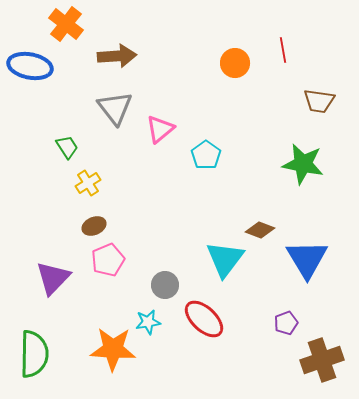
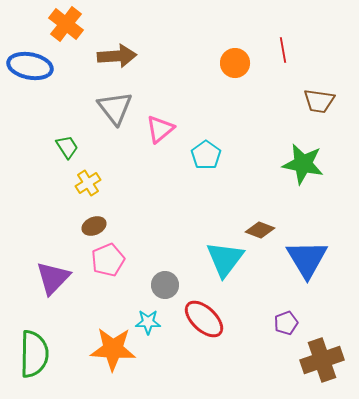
cyan star: rotated 10 degrees clockwise
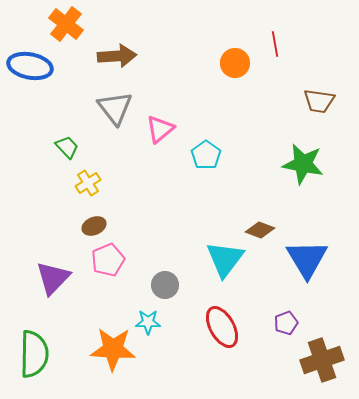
red line: moved 8 px left, 6 px up
green trapezoid: rotated 10 degrees counterclockwise
red ellipse: moved 18 px right, 8 px down; rotated 18 degrees clockwise
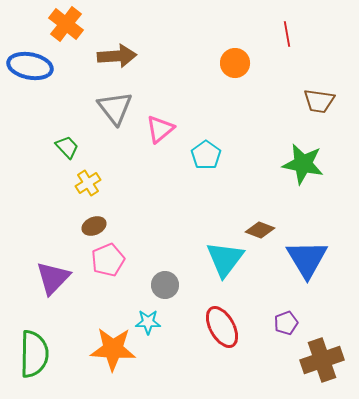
red line: moved 12 px right, 10 px up
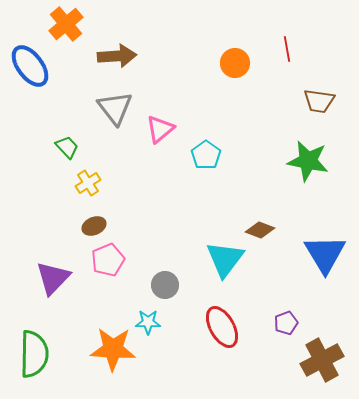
orange cross: rotated 12 degrees clockwise
red line: moved 15 px down
blue ellipse: rotated 42 degrees clockwise
green star: moved 5 px right, 3 px up
blue triangle: moved 18 px right, 5 px up
brown cross: rotated 9 degrees counterclockwise
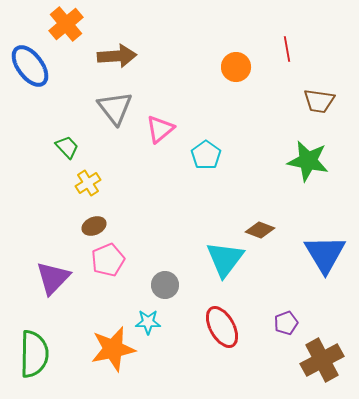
orange circle: moved 1 px right, 4 px down
orange star: rotated 15 degrees counterclockwise
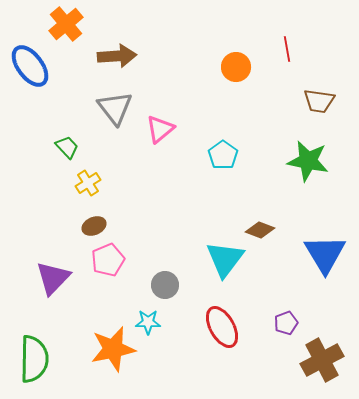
cyan pentagon: moved 17 px right
green semicircle: moved 5 px down
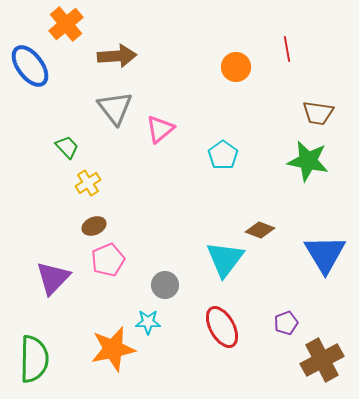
brown trapezoid: moved 1 px left, 12 px down
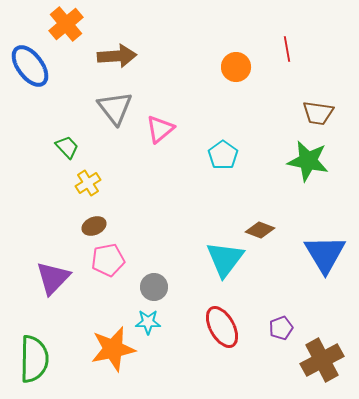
pink pentagon: rotated 12 degrees clockwise
gray circle: moved 11 px left, 2 px down
purple pentagon: moved 5 px left, 5 px down
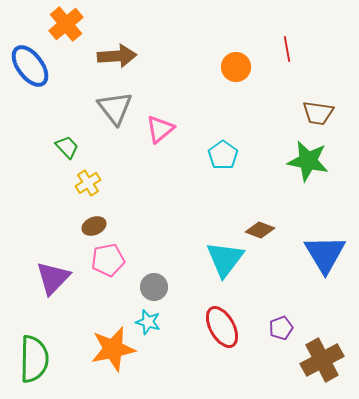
cyan star: rotated 15 degrees clockwise
